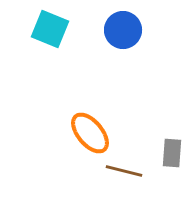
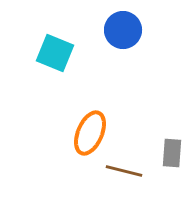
cyan square: moved 5 px right, 24 px down
orange ellipse: rotated 63 degrees clockwise
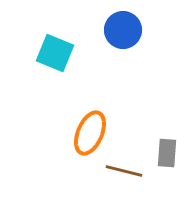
gray rectangle: moved 5 px left
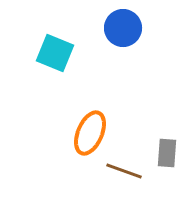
blue circle: moved 2 px up
brown line: rotated 6 degrees clockwise
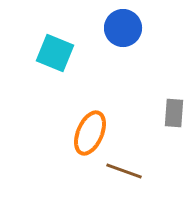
gray rectangle: moved 7 px right, 40 px up
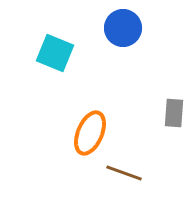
brown line: moved 2 px down
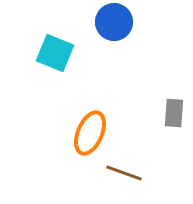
blue circle: moved 9 px left, 6 px up
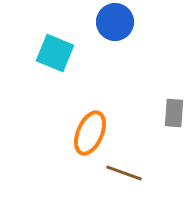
blue circle: moved 1 px right
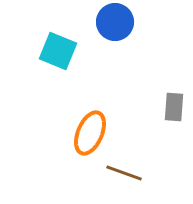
cyan square: moved 3 px right, 2 px up
gray rectangle: moved 6 px up
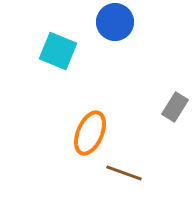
gray rectangle: moved 1 px right; rotated 28 degrees clockwise
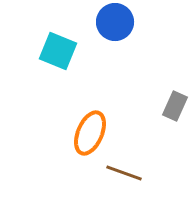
gray rectangle: moved 1 px up; rotated 8 degrees counterclockwise
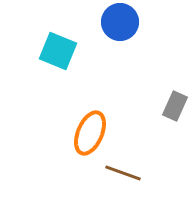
blue circle: moved 5 px right
brown line: moved 1 px left
